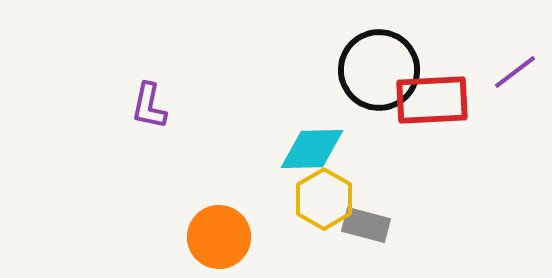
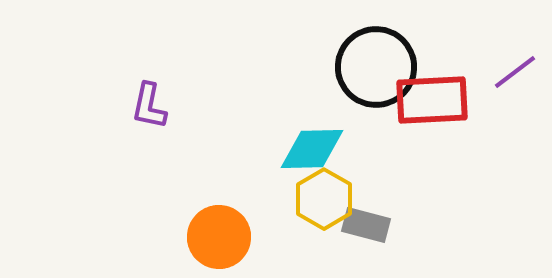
black circle: moved 3 px left, 3 px up
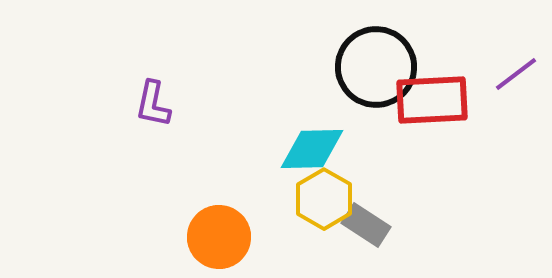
purple line: moved 1 px right, 2 px down
purple L-shape: moved 4 px right, 2 px up
gray rectangle: rotated 18 degrees clockwise
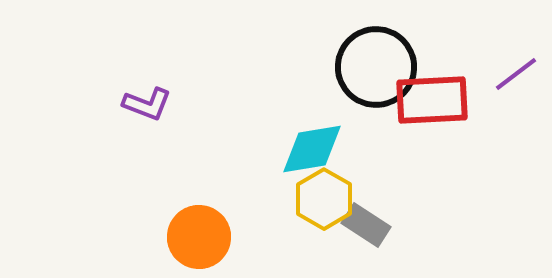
purple L-shape: moved 6 px left; rotated 81 degrees counterclockwise
cyan diamond: rotated 8 degrees counterclockwise
orange circle: moved 20 px left
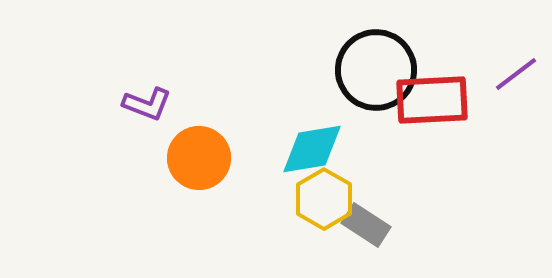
black circle: moved 3 px down
orange circle: moved 79 px up
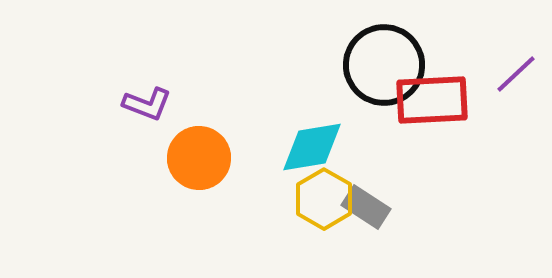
black circle: moved 8 px right, 5 px up
purple line: rotated 6 degrees counterclockwise
cyan diamond: moved 2 px up
gray rectangle: moved 18 px up
